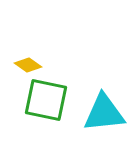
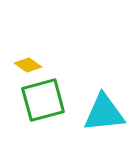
green square: moved 3 px left; rotated 27 degrees counterclockwise
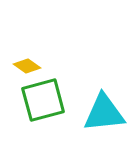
yellow diamond: moved 1 px left, 1 px down
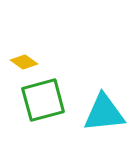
yellow diamond: moved 3 px left, 4 px up
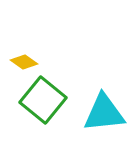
green square: rotated 36 degrees counterclockwise
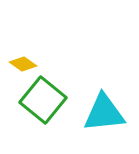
yellow diamond: moved 1 px left, 2 px down
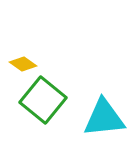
cyan triangle: moved 5 px down
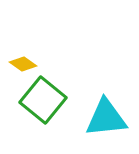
cyan triangle: moved 2 px right
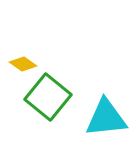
green square: moved 5 px right, 3 px up
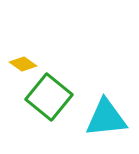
green square: moved 1 px right
